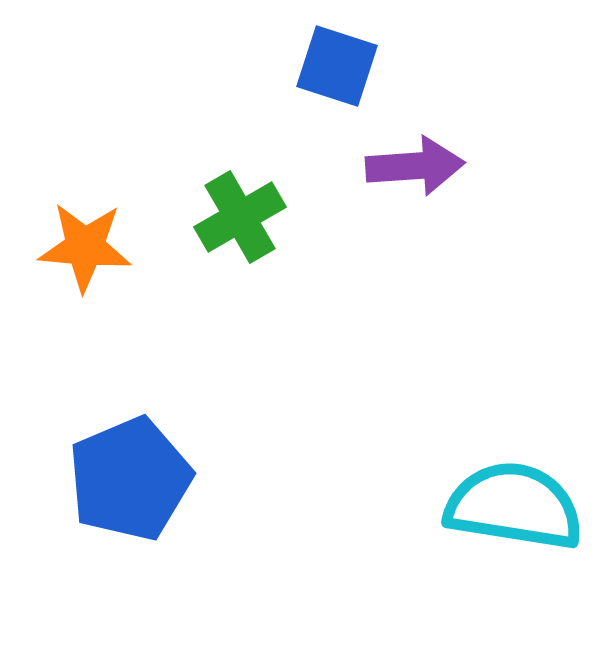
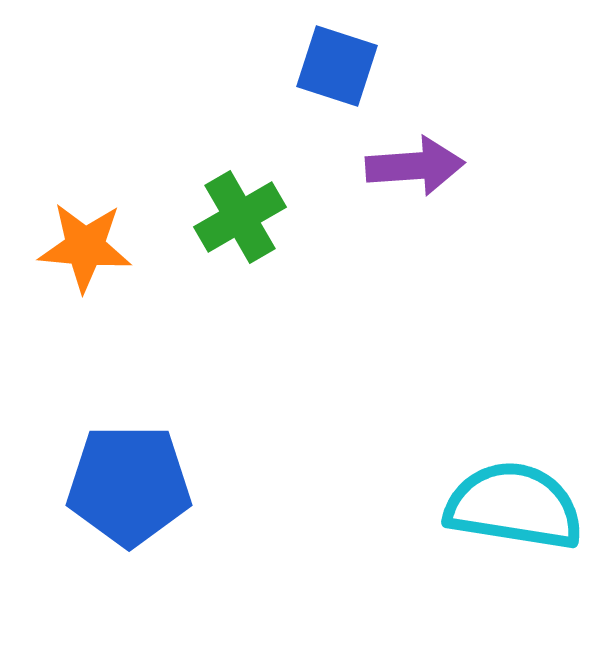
blue pentagon: moved 1 px left, 6 px down; rotated 23 degrees clockwise
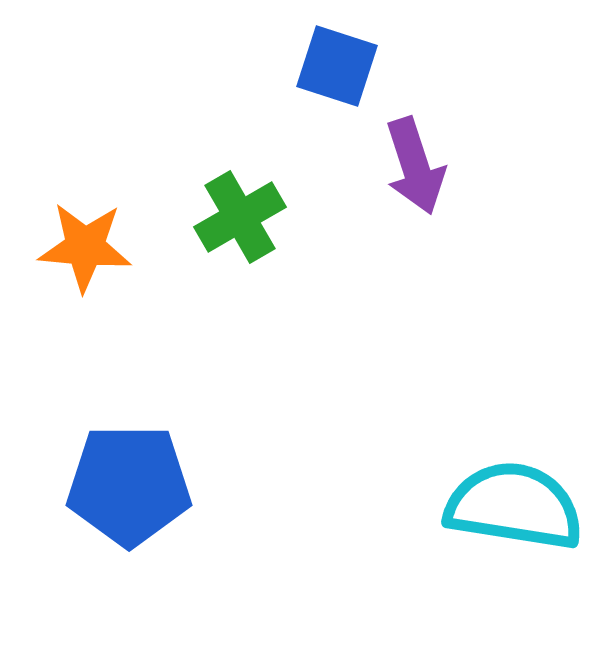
purple arrow: rotated 76 degrees clockwise
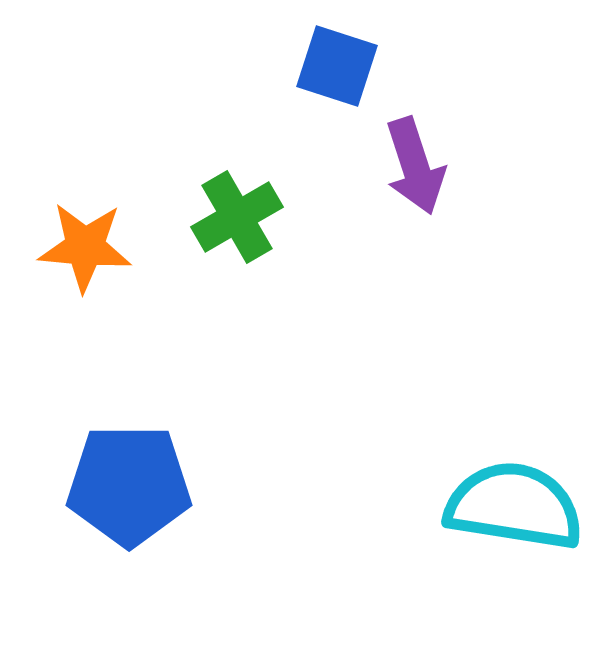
green cross: moved 3 px left
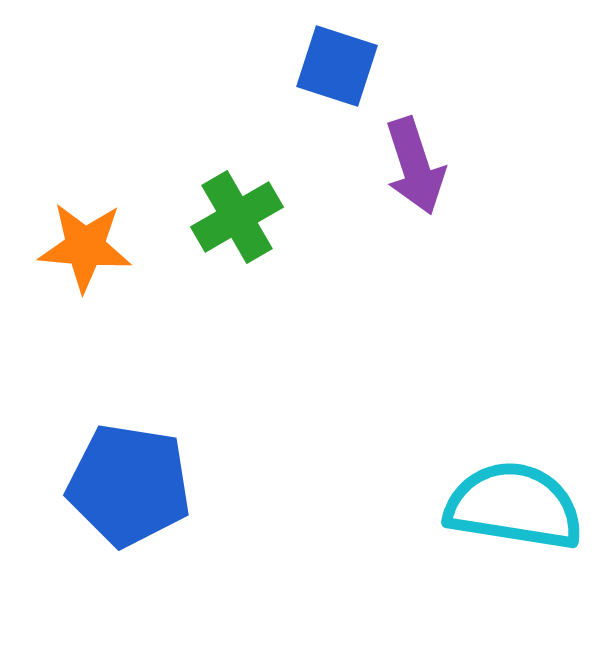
blue pentagon: rotated 9 degrees clockwise
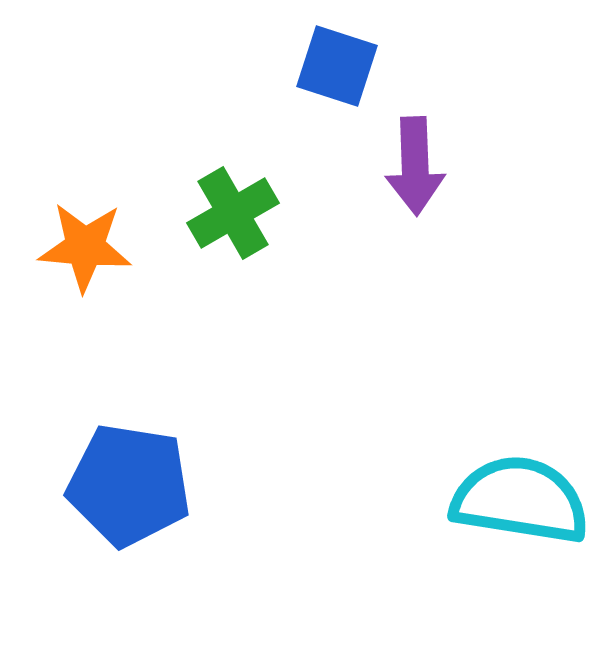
purple arrow: rotated 16 degrees clockwise
green cross: moved 4 px left, 4 px up
cyan semicircle: moved 6 px right, 6 px up
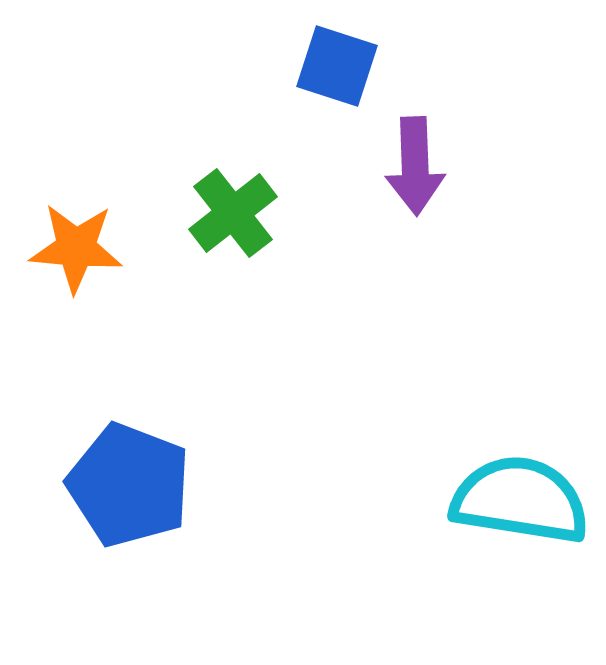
green cross: rotated 8 degrees counterclockwise
orange star: moved 9 px left, 1 px down
blue pentagon: rotated 12 degrees clockwise
